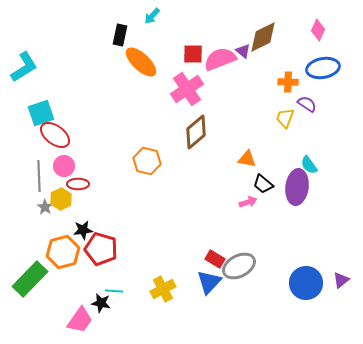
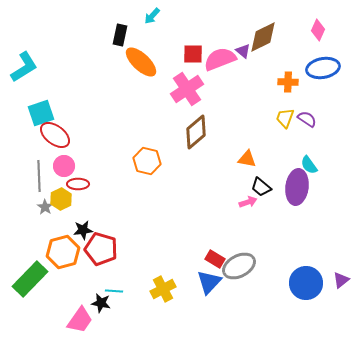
purple semicircle at (307, 104): moved 15 px down
black trapezoid at (263, 184): moved 2 px left, 3 px down
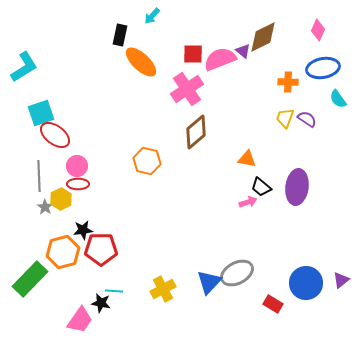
cyan semicircle at (309, 165): moved 29 px right, 66 px up
pink circle at (64, 166): moved 13 px right
red pentagon at (101, 249): rotated 16 degrees counterclockwise
red rectangle at (215, 259): moved 58 px right, 45 px down
gray ellipse at (239, 266): moved 2 px left, 7 px down
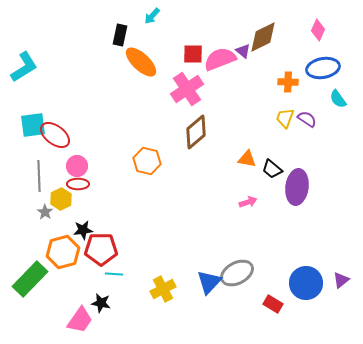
cyan square at (41, 113): moved 8 px left, 12 px down; rotated 12 degrees clockwise
black trapezoid at (261, 187): moved 11 px right, 18 px up
gray star at (45, 207): moved 5 px down
cyan line at (114, 291): moved 17 px up
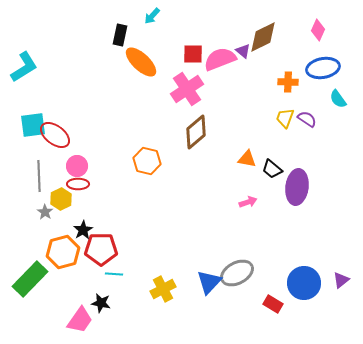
black star at (83, 230): rotated 24 degrees counterclockwise
blue circle at (306, 283): moved 2 px left
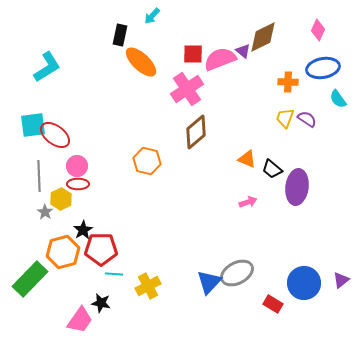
cyan L-shape at (24, 67): moved 23 px right
orange triangle at (247, 159): rotated 12 degrees clockwise
yellow cross at (163, 289): moved 15 px left, 3 px up
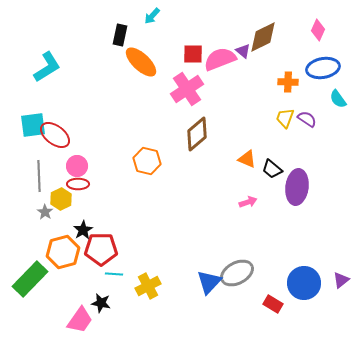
brown diamond at (196, 132): moved 1 px right, 2 px down
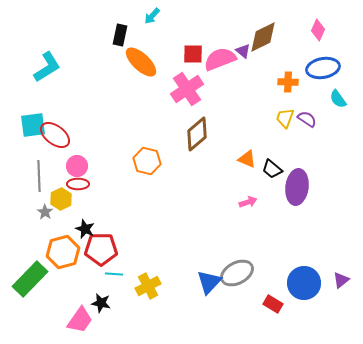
black star at (83, 230): moved 2 px right, 1 px up; rotated 18 degrees counterclockwise
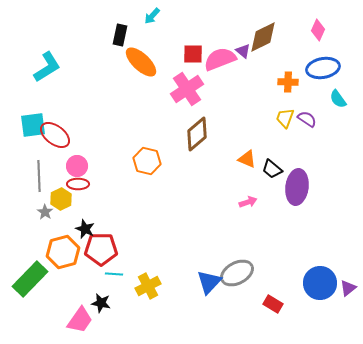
purple triangle at (341, 280): moved 7 px right, 8 px down
blue circle at (304, 283): moved 16 px right
